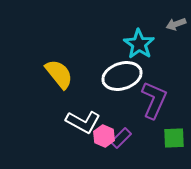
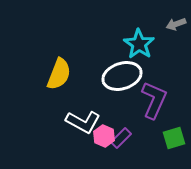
yellow semicircle: rotated 60 degrees clockwise
green square: rotated 15 degrees counterclockwise
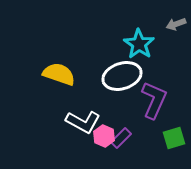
yellow semicircle: rotated 92 degrees counterclockwise
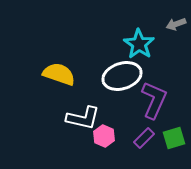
white L-shape: moved 4 px up; rotated 16 degrees counterclockwise
purple rectangle: moved 23 px right
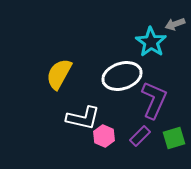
gray arrow: moved 1 px left
cyan star: moved 12 px right, 2 px up
yellow semicircle: rotated 80 degrees counterclockwise
purple rectangle: moved 4 px left, 2 px up
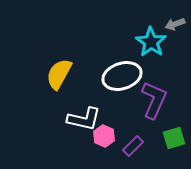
white L-shape: moved 1 px right, 1 px down
purple rectangle: moved 7 px left, 10 px down
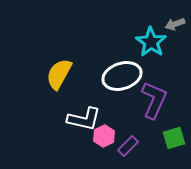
pink hexagon: rotated 10 degrees clockwise
purple rectangle: moved 5 px left
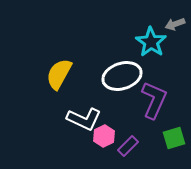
white L-shape: rotated 12 degrees clockwise
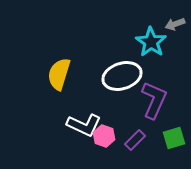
yellow semicircle: rotated 12 degrees counterclockwise
white L-shape: moved 6 px down
pink hexagon: rotated 15 degrees counterclockwise
purple rectangle: moved 7 px right, 6 px up
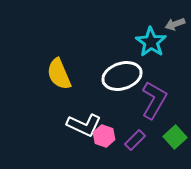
yellow semicircle: rotated 40 degrees counterclockwise
purple L-shape: rotated 6 degrees clockwise
green square: moved 1 px right, 1 px up; rotated 25 degrees counterclockwise
